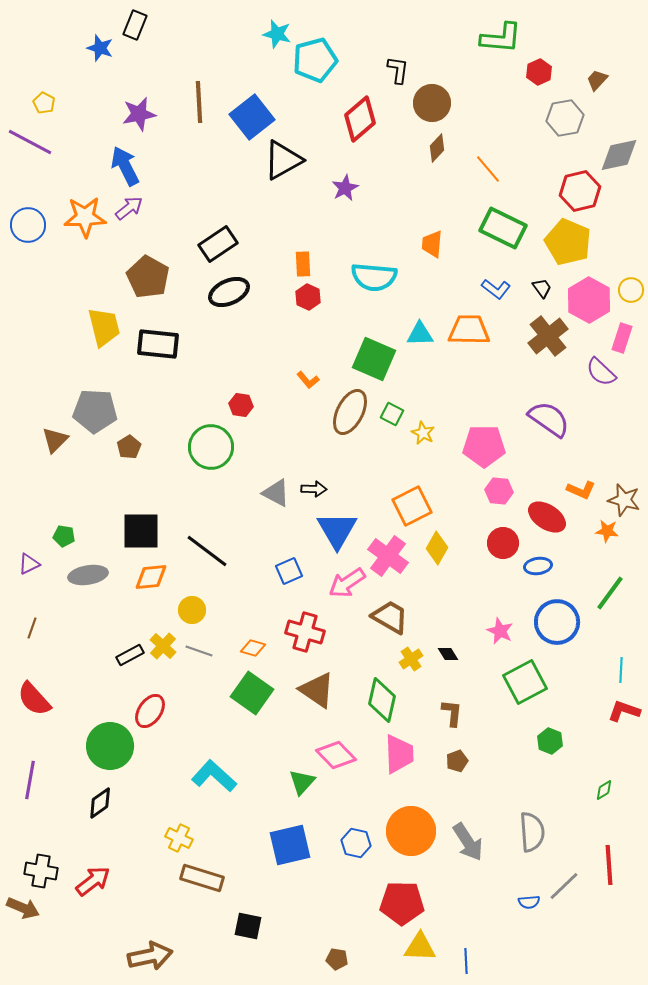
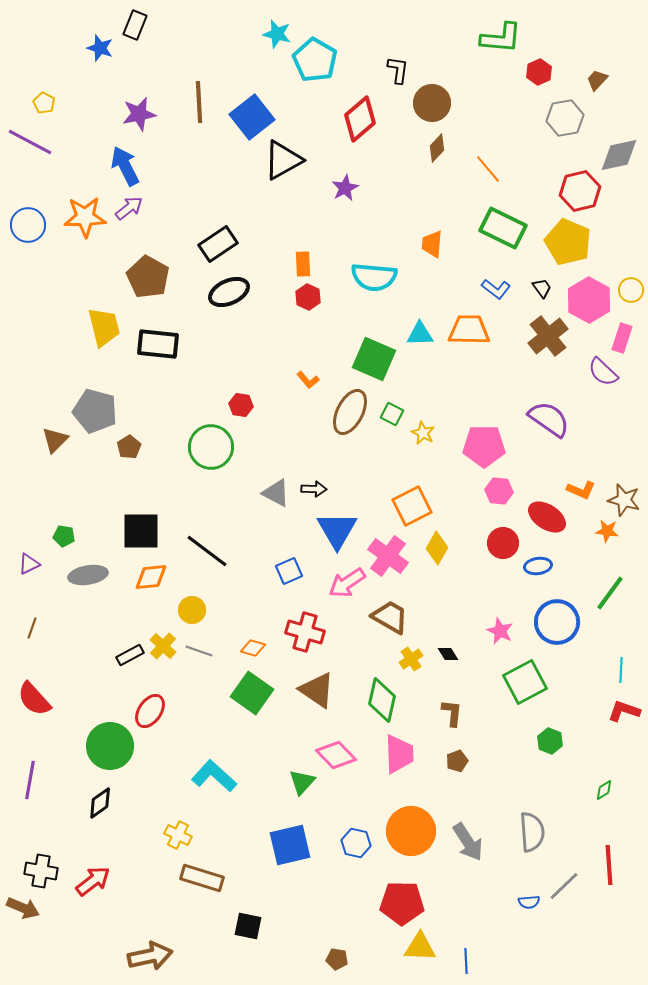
cyan pentagon at (315, 60): rotated 27 degrees counterclockwise
purple semicircle at (601, 372): moved 2 px right
gray pentagon at (95, 411): rotated 12 degrees clockwise
yellow cross at (179, 838): moved 1 px left, 3 px up
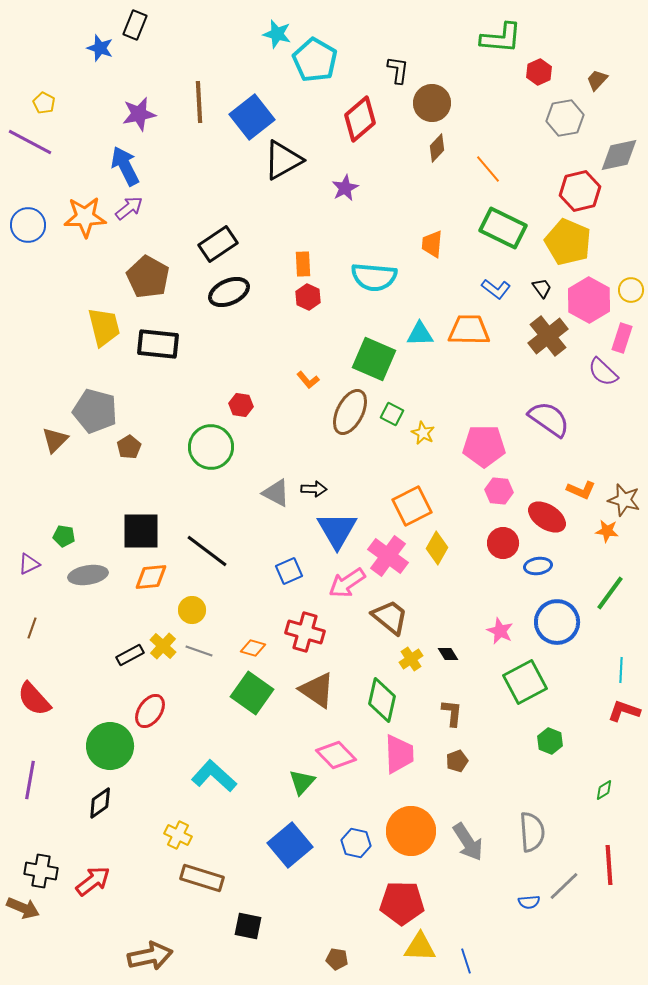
brown trapezoid at (390, 617): rotated 9 degrees clockwise
blue square at (290, 845): rotated 27 degrees counterclockwise
blue line at (466, 961): rotated 15 degrees counterclockwise
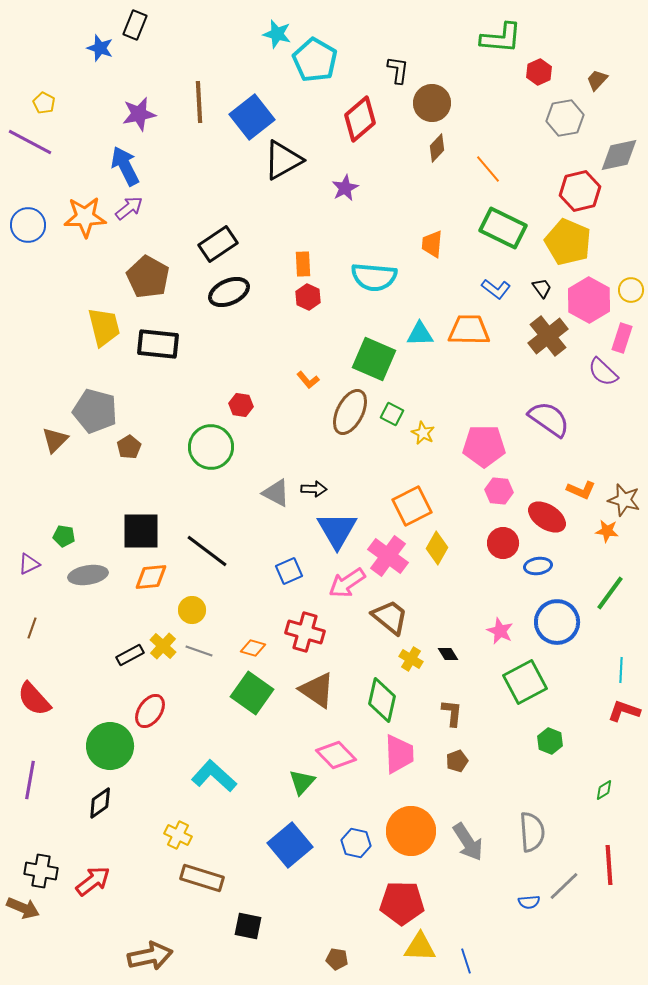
yellow cross at (411, 659): rotated 25 degrees counterclockwise
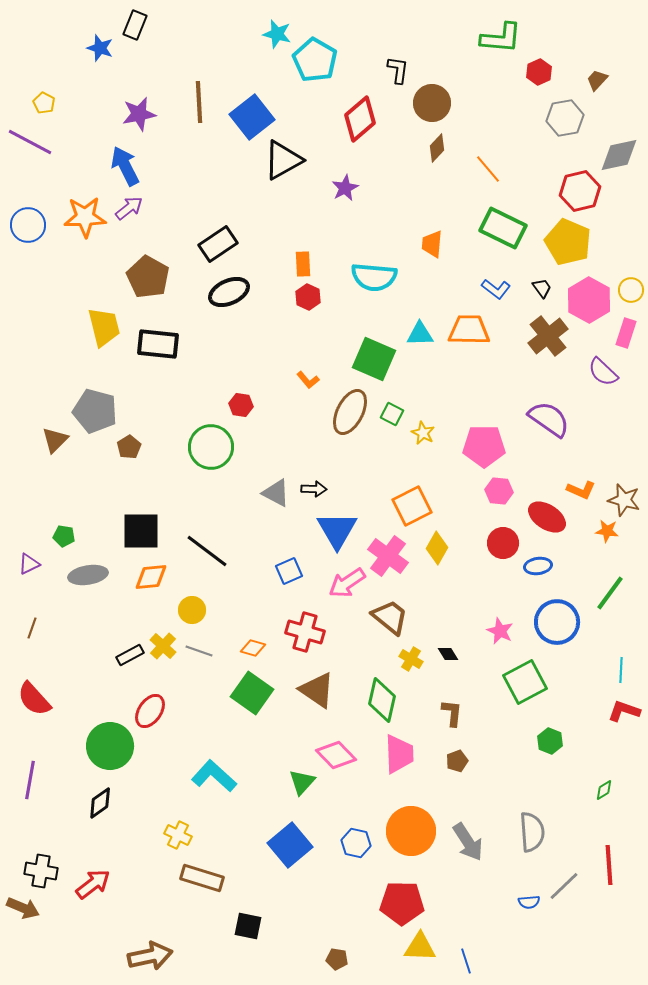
pink rectangle at (622, 338): moved 4 px right, 5 px up
red arrow at (93, 881): moved 3 px down
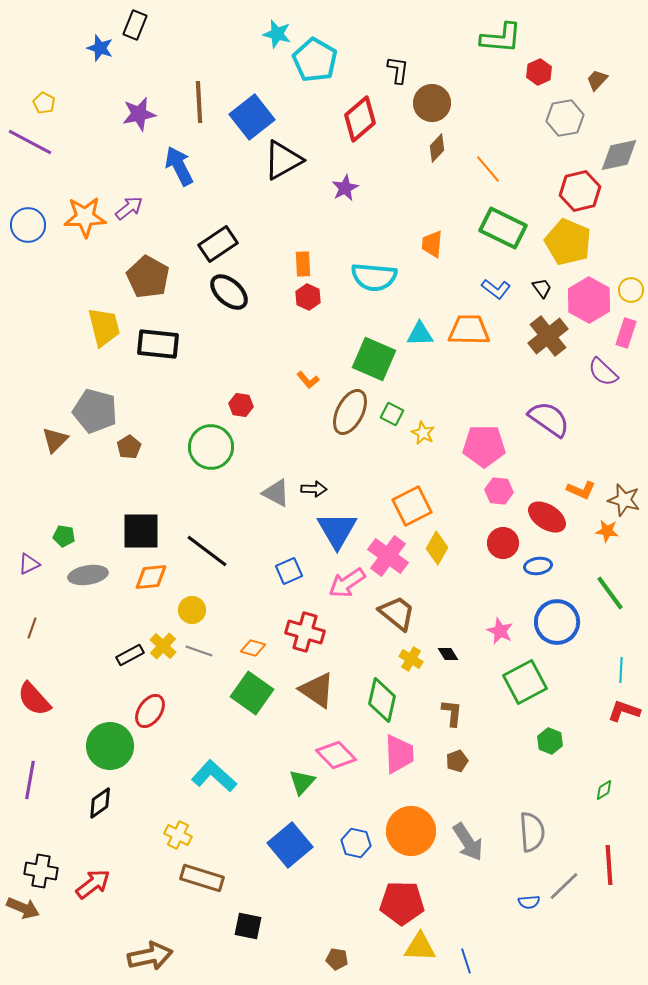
blue arrow at (125, 166): moved 54 px right
black ellipse at (229, 292): rotated 66 degrees clockwise
green line at (610, 593): rotated 72 degrees counterclockwise
brown trapezoid at (390, 617): moved 7 px right, 4 px up
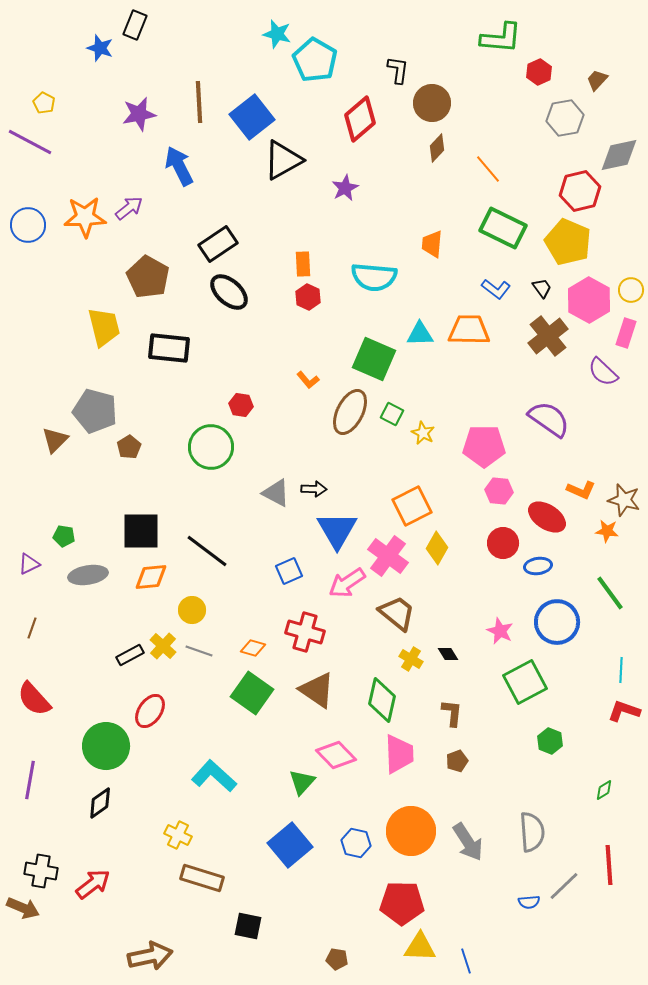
black rectangle at (158, 344): moved 11 px right, 4 px down
green circle at (110, 746): moved 4 px left
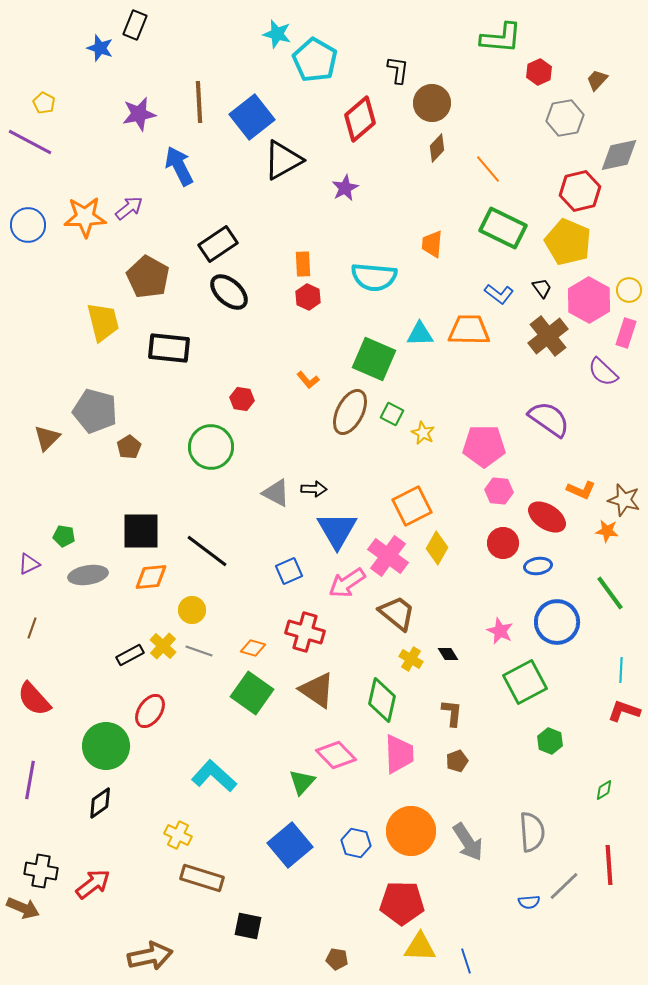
blue L-shape at (496, 289): moved 3 px right, 5 px down
yellow circle at (631, 290): moved 2 px left
yellow trapezoid at (104, 327): moved 1 px left, 5 px up
red hexagon at (241, 405): moved 1 px right, 6 px up
brown triangle at (55, 440): moved 8 px left, 2 px up
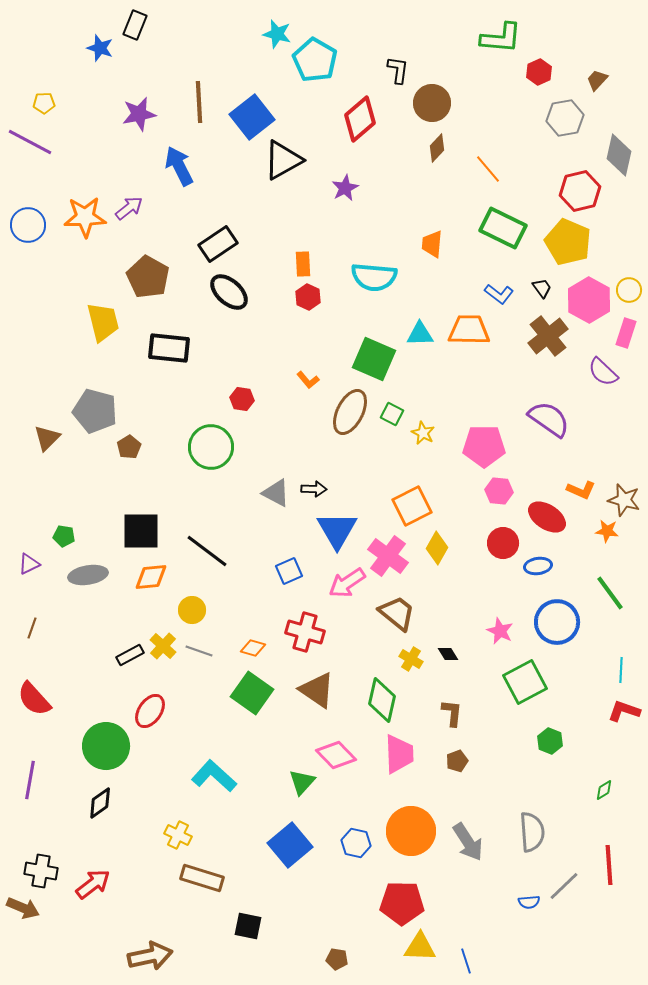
yellow pentagon at (44, 103): rotated 30 degrees counterclockwise
gray diamond at (619, 155): rotated 66 degrees counterclockwise
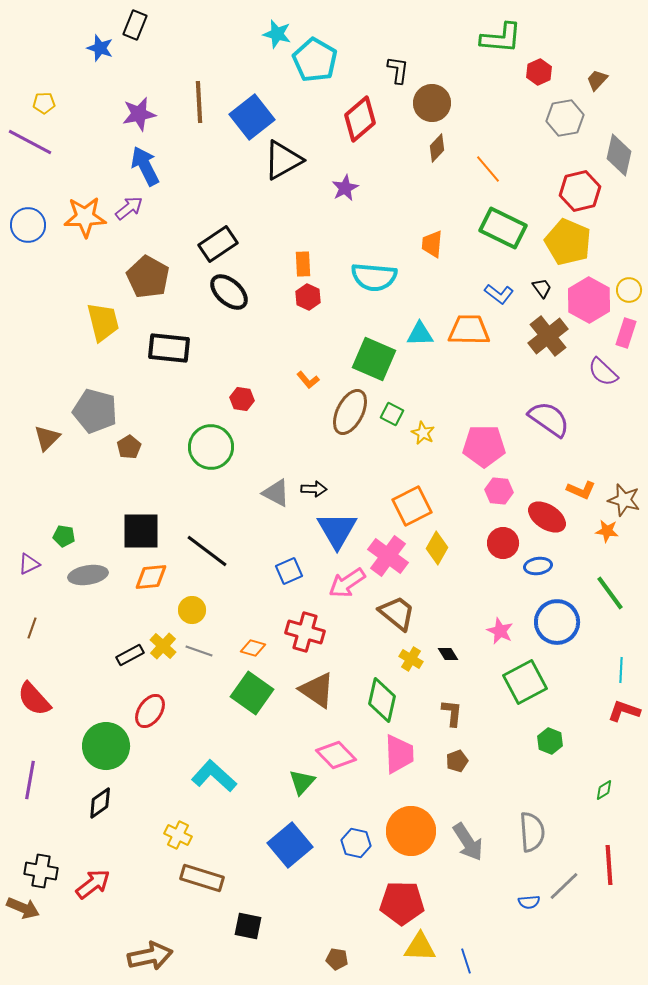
blue arrow at (179, 166): moved 34 px left
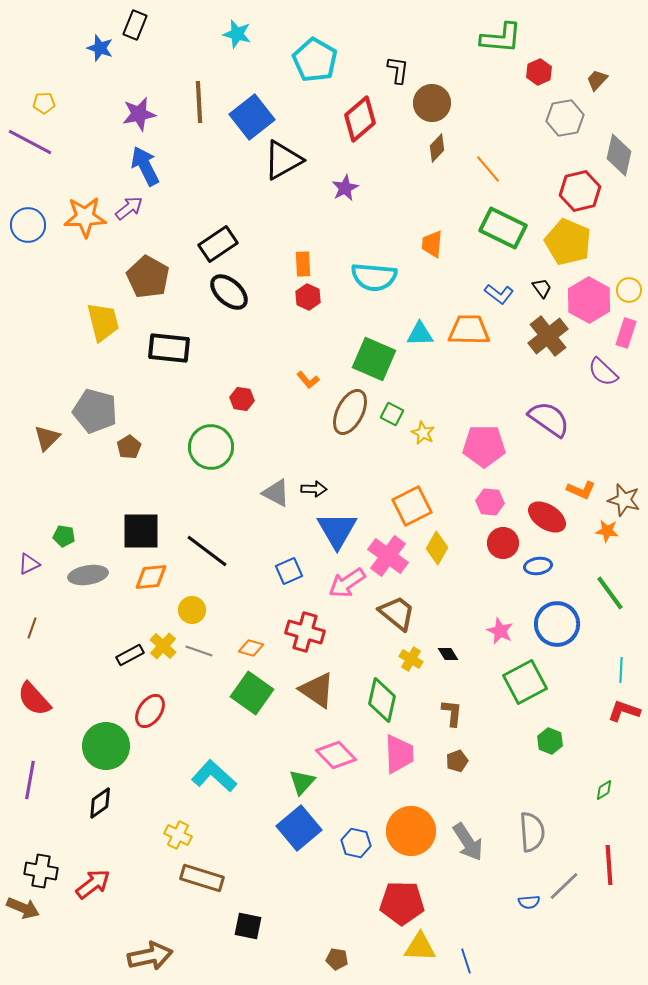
cyan star at (277, 34): moved 40 px left
pink hexagon at (499, 491): moved 9 px left, 11 px down
blue circle at (557, 622): moved 2 px down
orange diamond at (253, 648): moved 2 px left
blue square at (290, 845): moved 9 px right, 17 px up
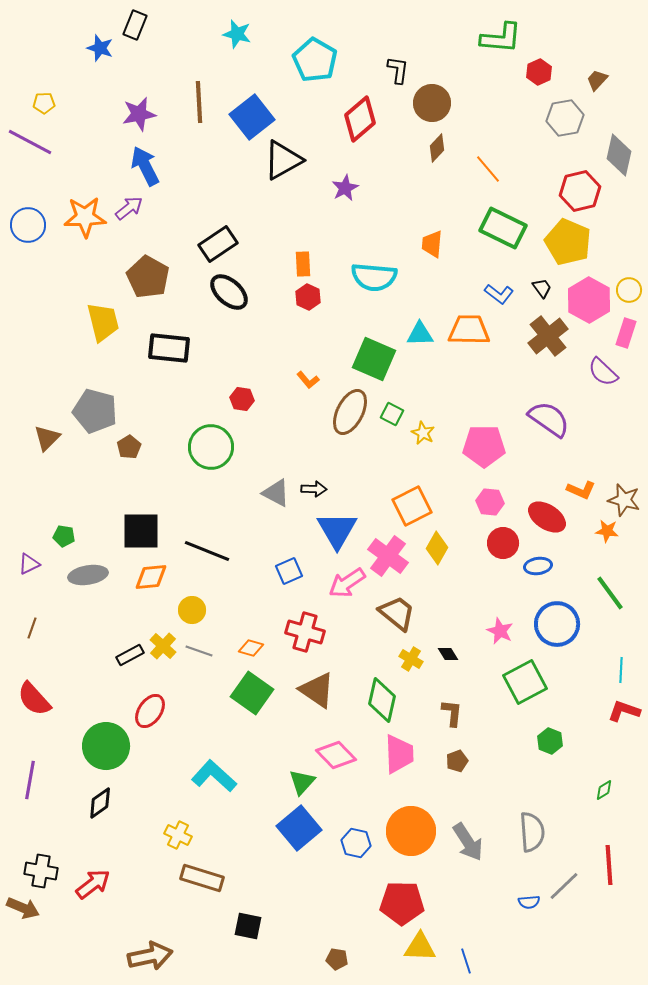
black line at (207, 551): rotated 15 degrees counterclockwise
